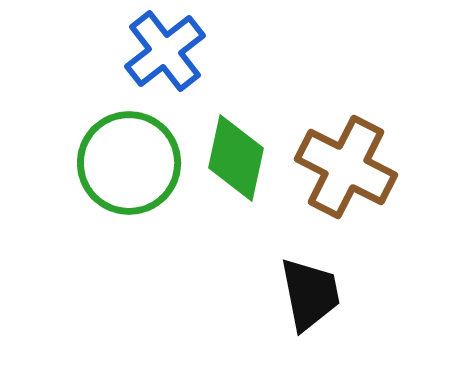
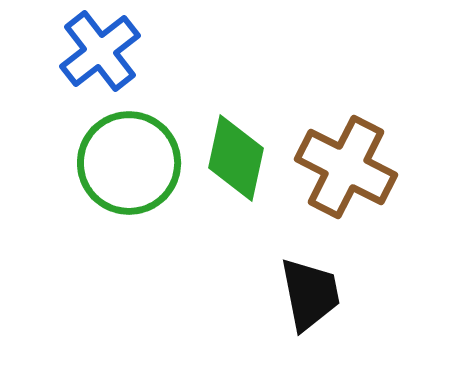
blue cross: moved 65 px left
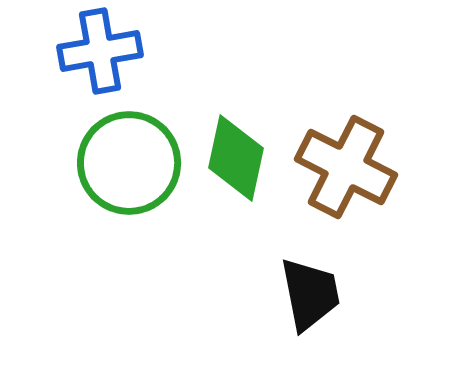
blue cross: rotated 28 degrees clockwise
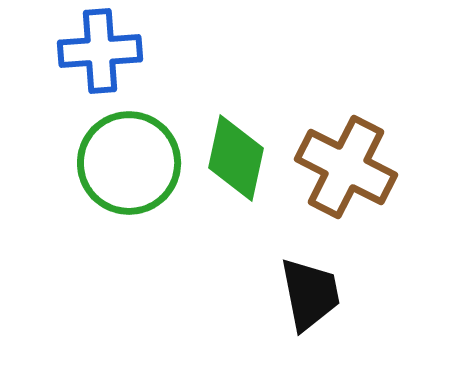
blue cross: rotated 6 degrees clockwise
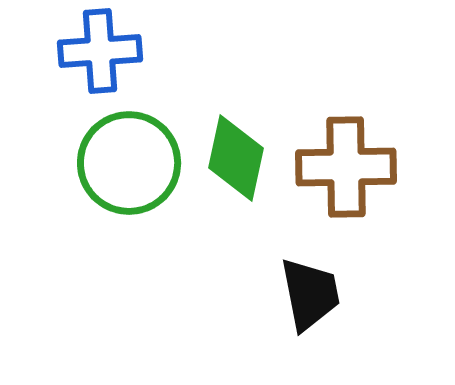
brown cross: rotated 28 degrees counterclockwise
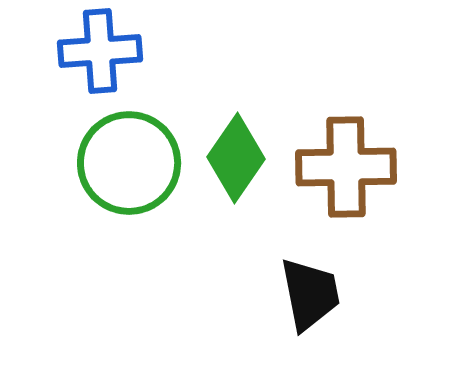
green diamond: rotated 22 degrees clockwise
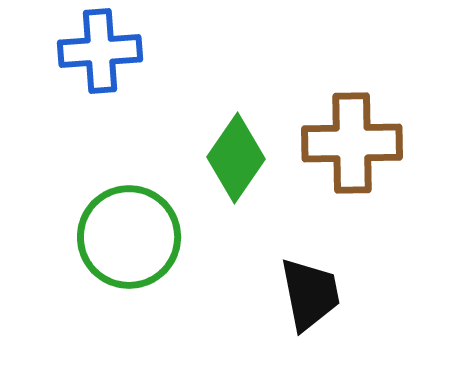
green circle: moved 74 px down
brown cross: moved 6 px right, 24 px up
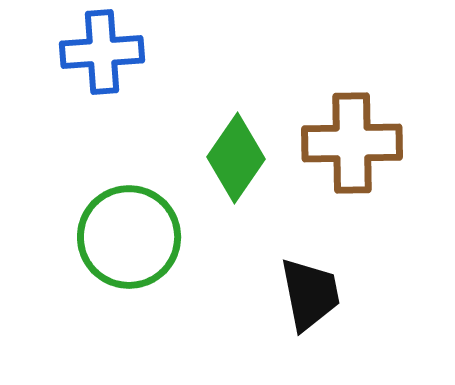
blue cross: moved 2 px right, 1 px down
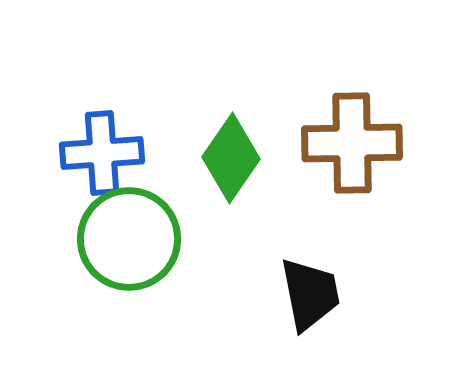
blue cross: moved 101 px down
green diamond: moved 5 px left
green circle: moved 2 px down
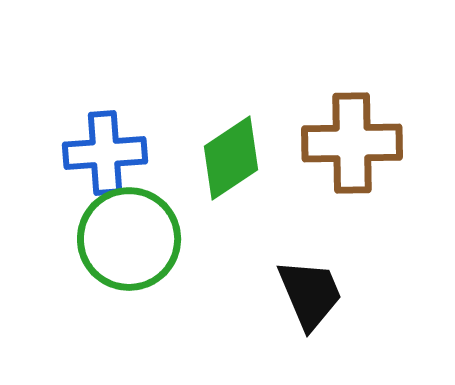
blue cross: moved 3 px right
green diamond: rotated 22 degrees clockwise
black trapezoid: rotated 12 degrees counterclockwise
